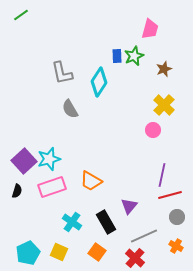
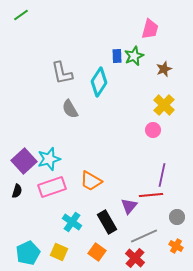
red line: moved 19 px left; rotated 10 degrees clockwise
black rectangle: moved 1 px right
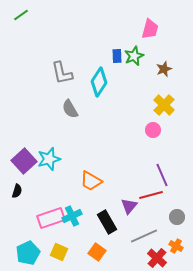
purple line: rotated 35 degrees counterclockwise
pink rectangle: moved 1 px left, 31 px down
red line: rotated 10 degrees counterclockwise
cyan cross: moved 6 px up; rotated 30 degrees clockwise
red cross: moved 22 px right
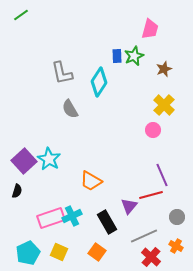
cyan star: rotated 25 degrees counterclockwise
red cross: moved 6 px left, 1 px up
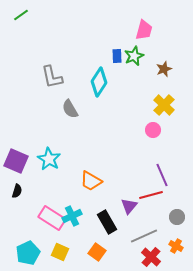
pink trapezoid: moved 6 px left, 1 px down
gray L-shape: moved 10 px left, 4 px down
purple square: moved 8 px left; rotated 25 degrees counterclockwise
pink rectangle: moved 1 px right; rotated 52 degrees clockwise
yellow square: moved 1 px right
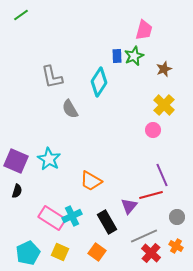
red cross: moved 4 px up
